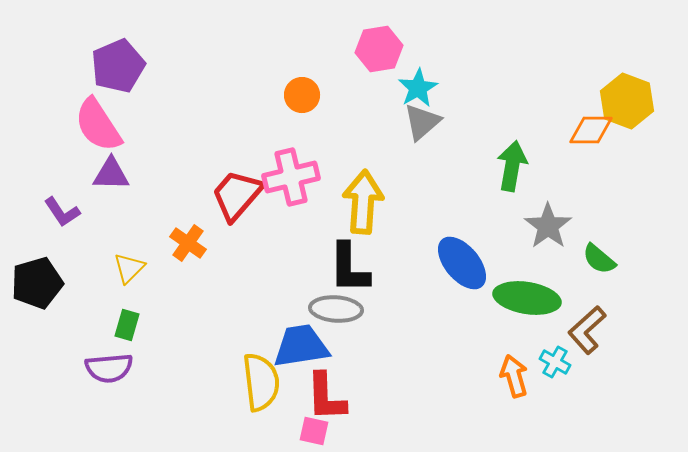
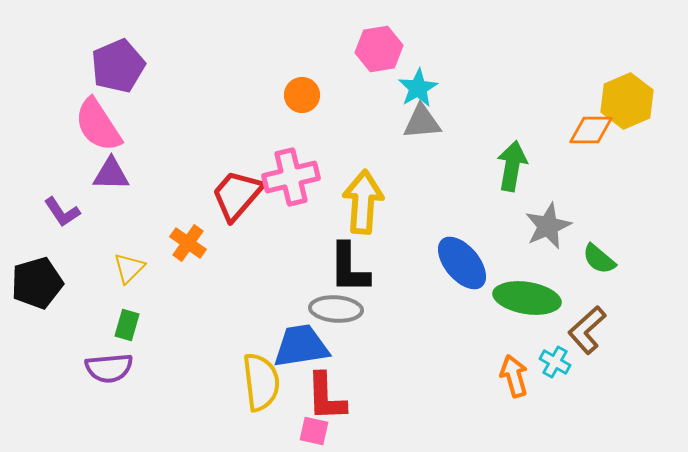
yellow hexagon: rotated 16 degrees clockwise
gray triangle: rotated 36 degrees clockwise
gray star: rotated 12 degrees clockwise
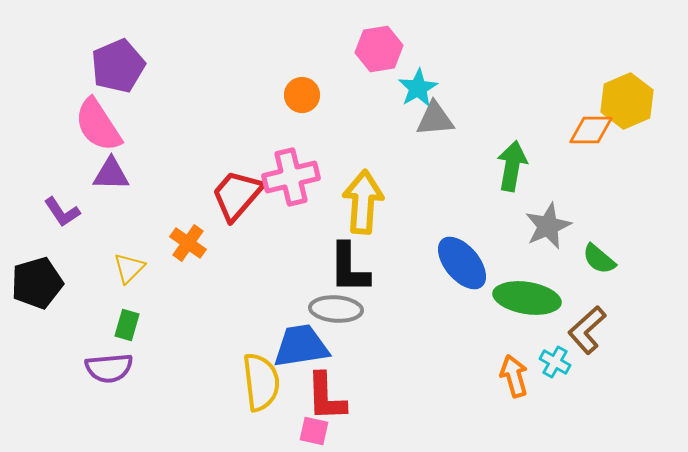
gray triangle: moved 13 px right, 3 px up
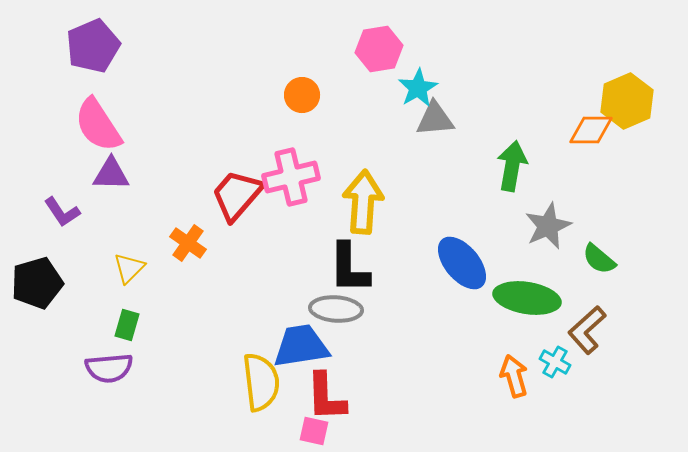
purple pentagon: moved 25 px left, 20 px up
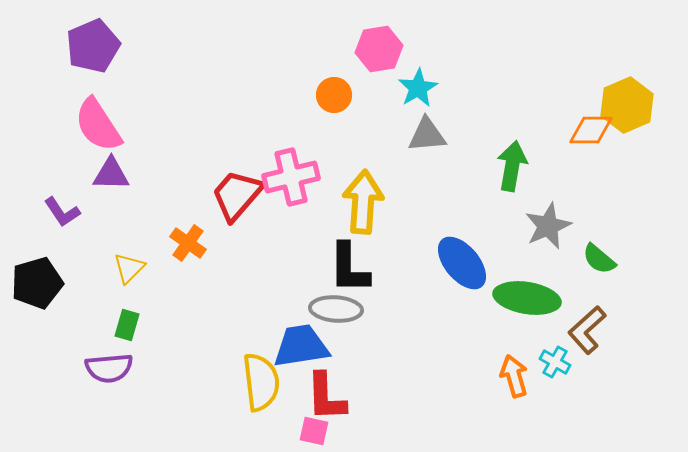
orange circle: moved 32 px right
yellow hexagon: moved 4 px down
gray triangle: moved 8 px left, 16 px down
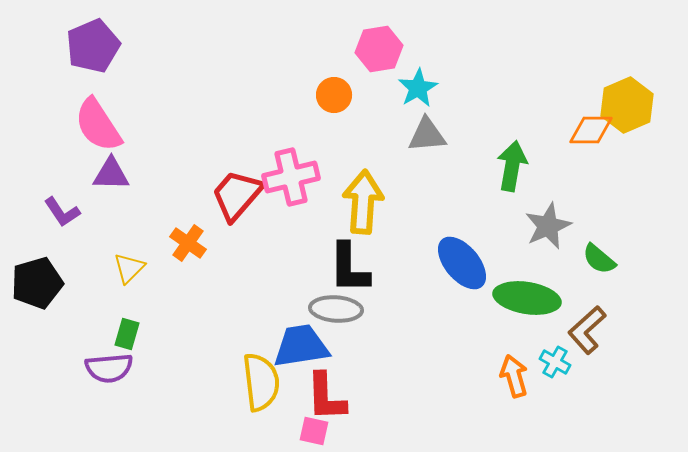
green rectangle: moved 9 px down
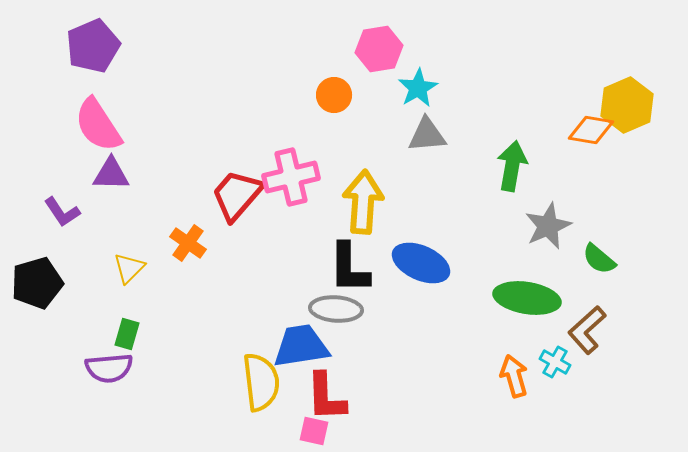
orange diamond: rotated 9 degrees clockwise
blue ellipse: moved 41 px left; rotated 26 degrees counterclockwise
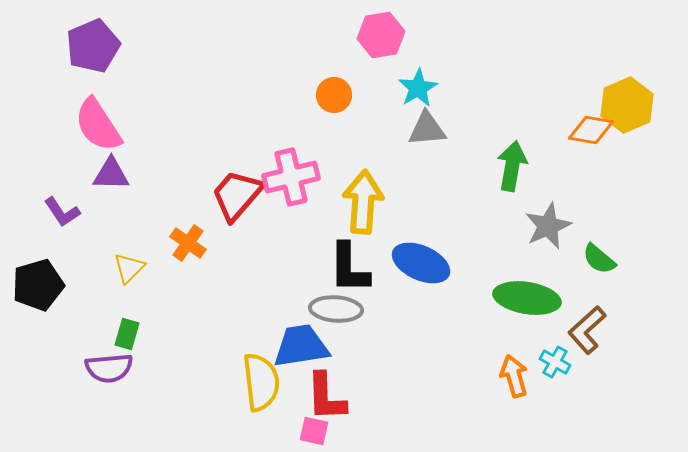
pink hexagon: moved 2 px right, 14 px up
gray triangle: moved 6 px up
black pentagon: moved 1 px right, 2 px down
